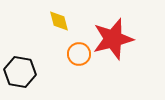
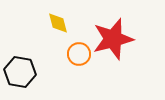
yellow diamond: moved 1 px left, 2 px down
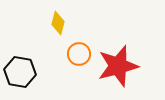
yellow diamond: rotated 30 degrees clockwise
red star: moved 5 px right, 27 px down
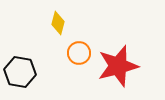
orange circle: moved 1 px up
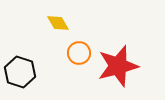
yellow diamond: rotated 45 degrees counterclockwise
black hexagon: rotated 8 degrees clockwise
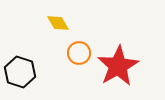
red star: rotated 15 degrees counterclockwise
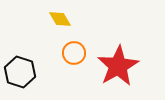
yellow diamond: moved 2 px right, 4 px up
orange circle: moved 5 px left
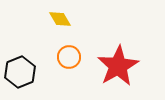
orange circle: moved 5 px left, 4 px down
black hexagon: rotated 20 degrees clockwise
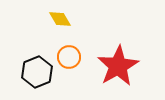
black hexagon: moved 17 px right
